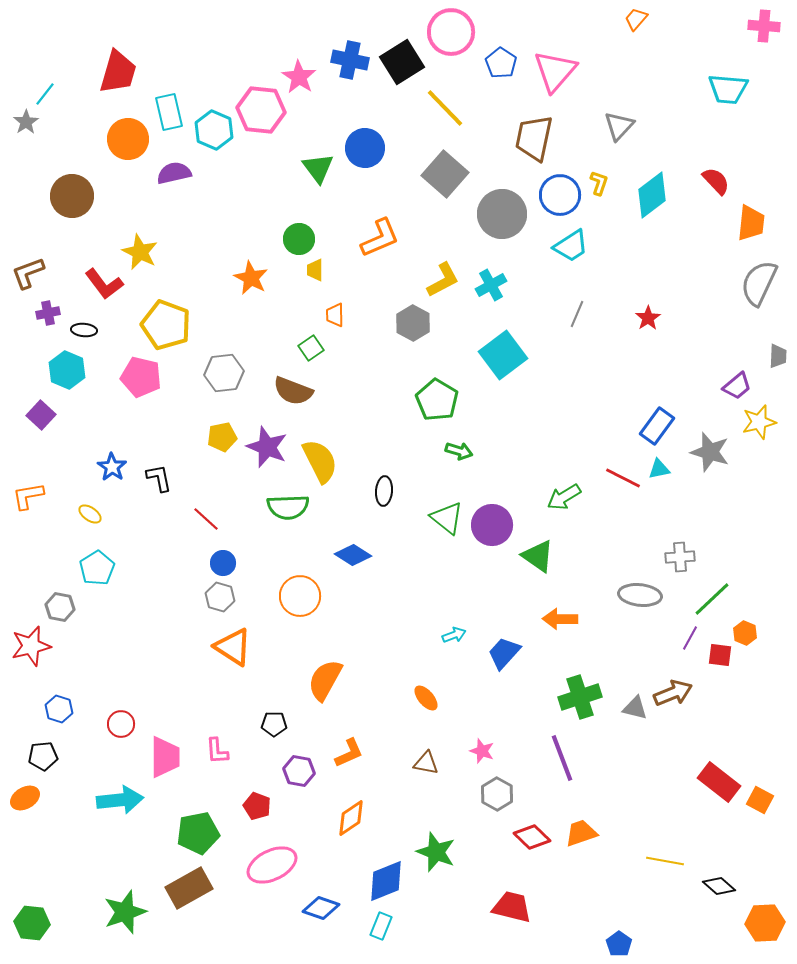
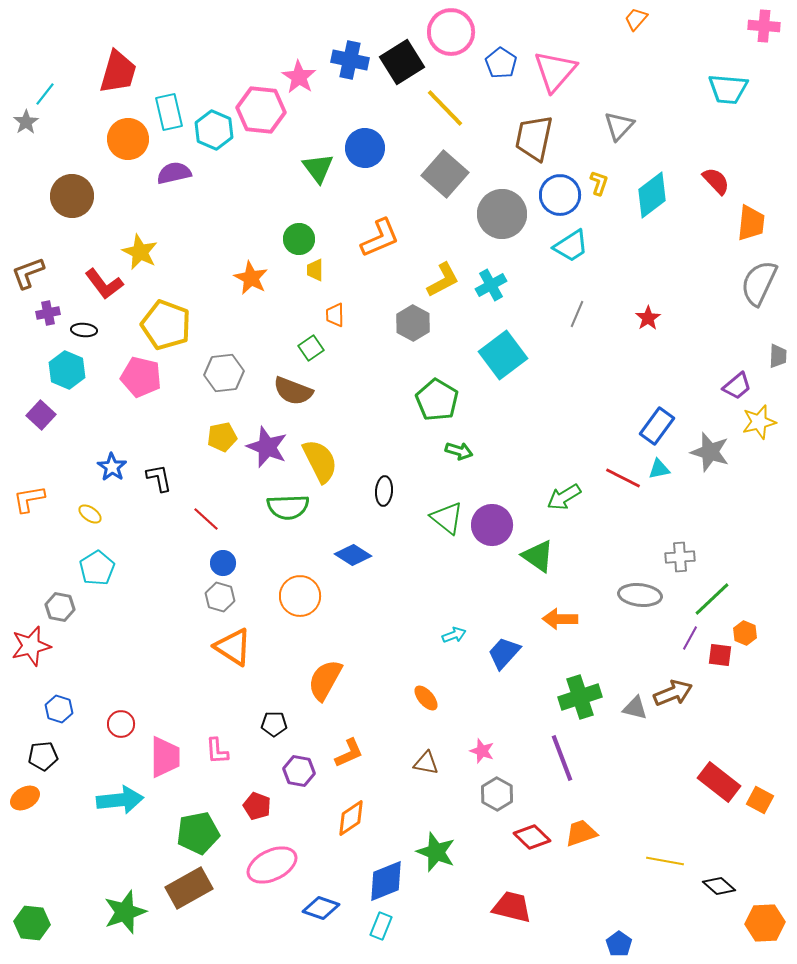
orange L-shape at (28, 496): moved 1 px right, 3 px down
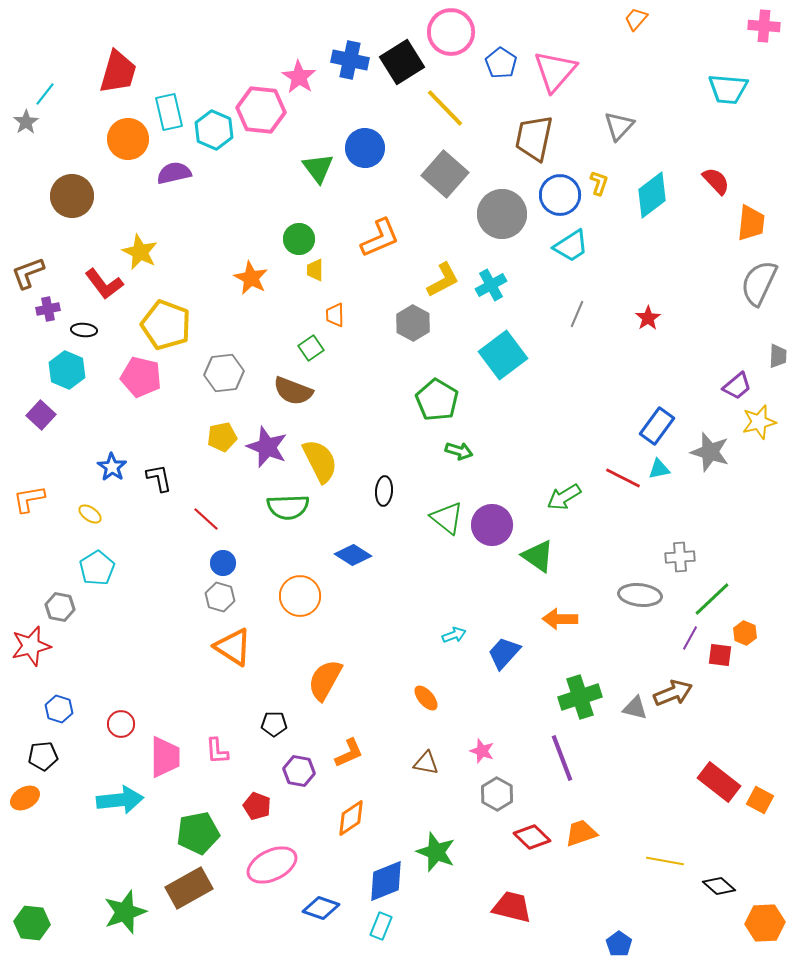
purple cross at (48, 313): moved 4 px up
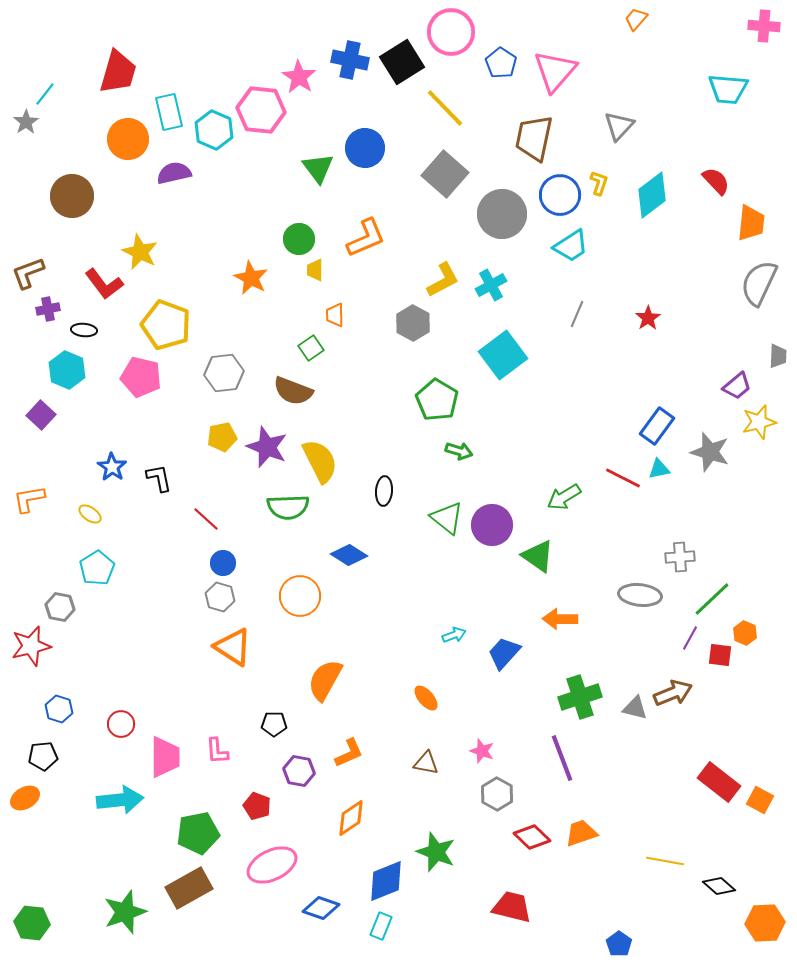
orange L-shape at (380, 238): moved 14 px left
blue diamond at (353, 555): moved 4 px left
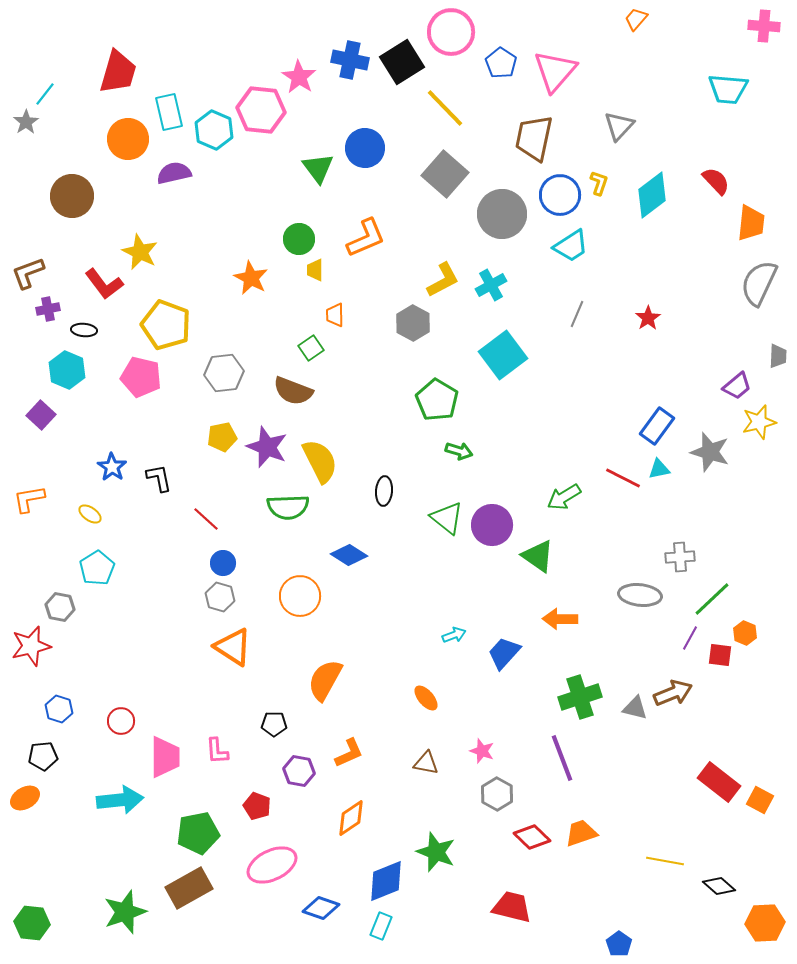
red circle at (121, 724): moved 3 px up
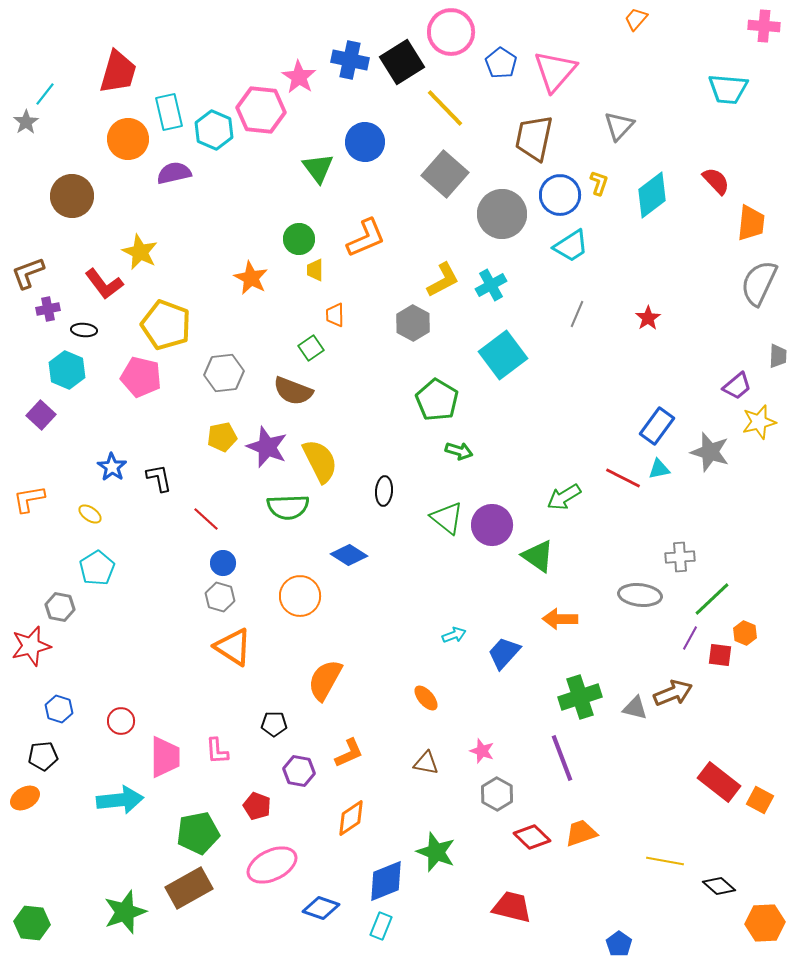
blue circle at (365, 148): moved 6 px up
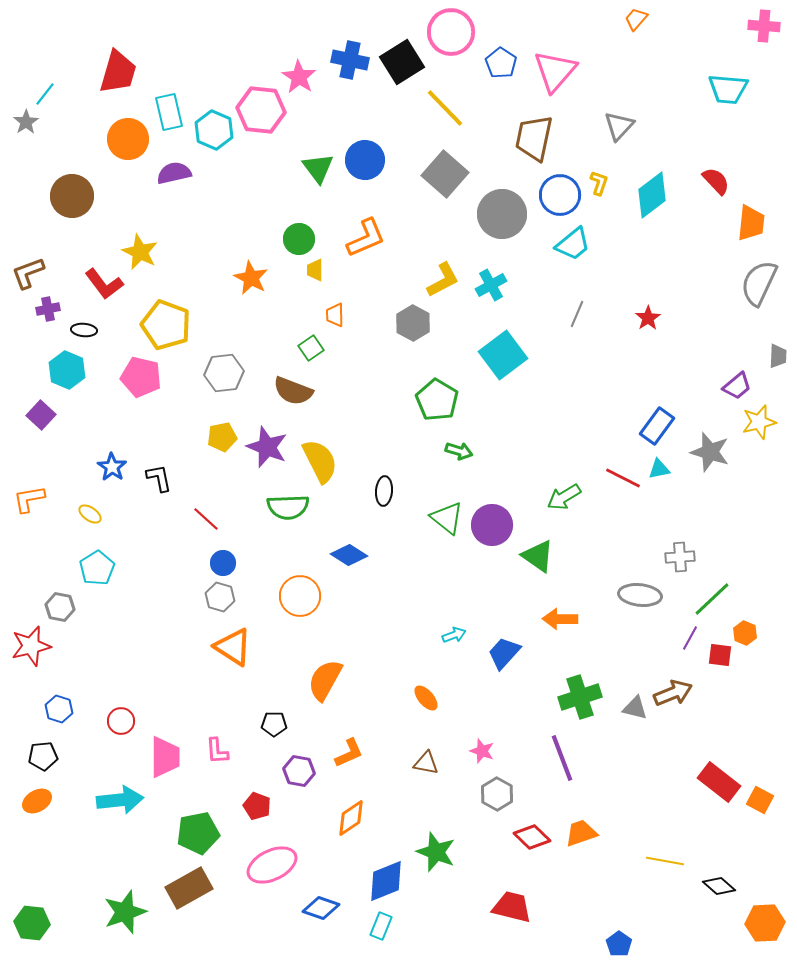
blue circle at (365, 142): moved 18 px down
cyan trapezoid at (571, 246): moved 2 px right, 2 px up; rotated 6 degrees counterclockwise
orange ellipse at (25, 798): moved 12 px right, 3 px down
